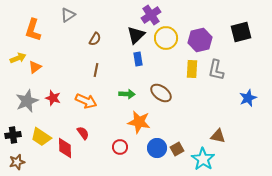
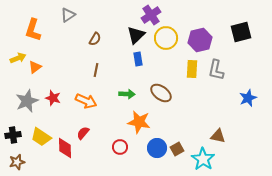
red semicircle: rotated 104 degrees counterclockwise
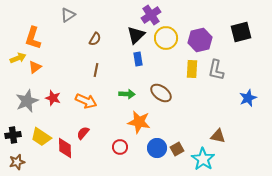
orange L-shape: moved 8 px down
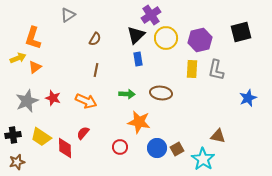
brown ellipse: rotated 30 degrees counterclockwise
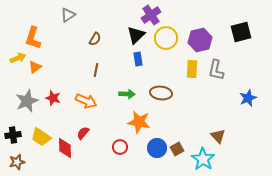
brown triangle: rotated 35 degrees clockwise
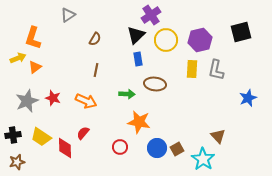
yellow circle: moved 2 px down
brown ellipse: moved 6 px left, 9 px up
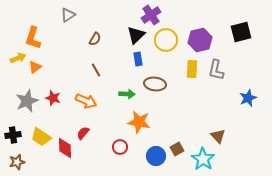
brown line: rotated 40 degrees counterclockwise
blue circle: moved 1 px left, 8 px down
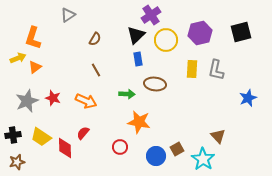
purple hexagon: moved 7 px up
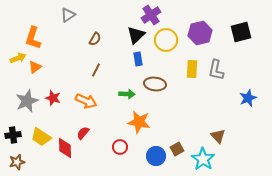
brown line: rotated 56 degrees clockwise
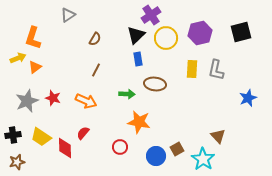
yellow circle: moved 2 px up
